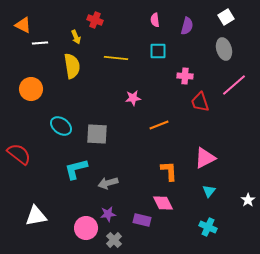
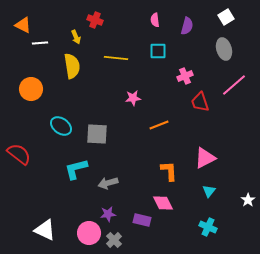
pink cross: rotated 28 degrees counterclockwise
white triangle: moved 9 px right, 14 px down; rotated 35 degrees clockwise
pink circle: moved 3 px right, 5 px down
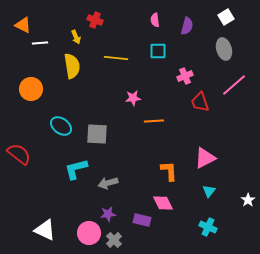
orange line: moved 5 px left, 4 px up; rotated 18 degrees clockwise
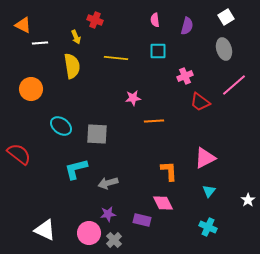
red trapezoid: rotated 35 degrees counterclockwise
